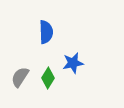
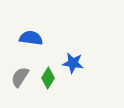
blue semicircle: moved 15 px left, 6 px down; rotated 80 degrees counterclockwise
blue star: rotated 20 degrees clockwise
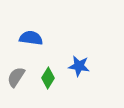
blue star: moved 6 px right, 3 px down
gray semicircle: moved 4 px left
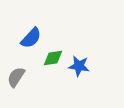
blue semicircle: rotated 125 degrees clockwise
green diamond: moved 5 px right, 20 px up; rotated 50 degrees clockwise
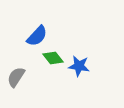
blue semicircle: moved 6 px right, 2 px up
green diamond: rotated 60 degrees clockwise
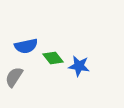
blue semicircle: moved 11 px left, 10 px down; rotated 35 degrees clockwise
gray semicircle: moved 2 px left
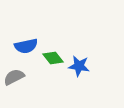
gray semicircle: rotated 30 degrees clockwise
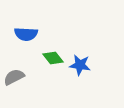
blue semicircle: moved 12 px up; rotated 15 degrees clockwise
blue star: moved 1 px right, 1 px up
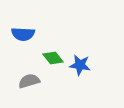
blue semicircle: moved 3 px left
gray semicircle: moved 15 px right, 4 px down; rotated 10 degrees clockwise
